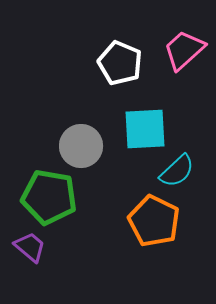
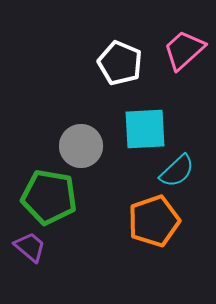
orange pentagon: rotated 27 degrees clockwise
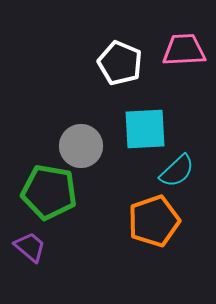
pink trapezoid: rotated 39 degrees clockwise
green pentagon: moved 5 px up
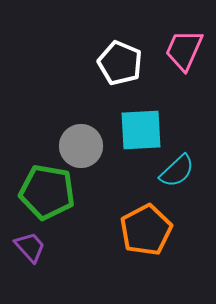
pink trapezoid: rotated 63 degrees counterclockwise
cyan square: moved 4 px left, 1 px down
green pentagon: moved 2 px left
orange pentagon: moved 8 px left, 9 px down; rotated 9 degrees counterclockwise
purple trapezoid: rotated 8 degrees clockwise
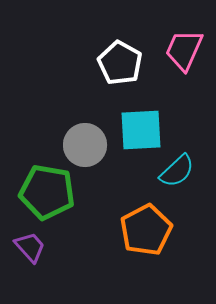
white pentagon: rotated 6 degrees clockwise
gray circle: moved 4 px right, 1 px up
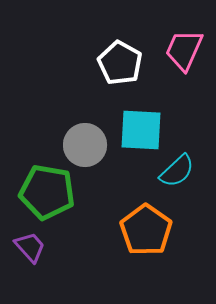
cyan square: rotated 6 degrees clockwise
orange pentagon: rotated 9 degrees counterclockwise
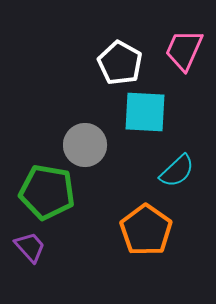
cyan square: moved 4 px right, 18 px up
